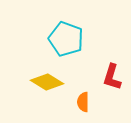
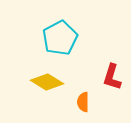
cyan pentagon: moved 6 px left, 1 px up; rotated 24 degrees clockwise
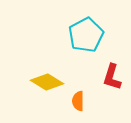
cyan pentagon: moved 26 px right, 3 px up
orange semicircle: moved 5 px left, 1 px up
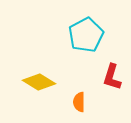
yellow diamond: moved 8 px left
orange semicircle: moved 1 px right, 1 px down
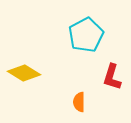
yellow diamond: moved 15 px left, 9 px up
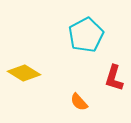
red L-shape: moved 2 px right, 1 px down
orange semicircle: rotated 42 degrees counterclockwise
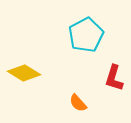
orange semicircle: moved 1 px left, 1 px down
